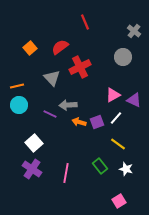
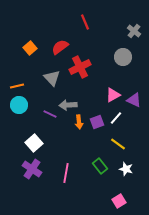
orange arrow: rotated 112 degrees counterclockwise
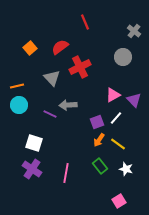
purple triangle: rotated 21 degrees clockwise
orange arrow: moved 20 px right, 18 px down; rotated 40 degrees clockwise
white square: rotated 30 degrees counterclockwise
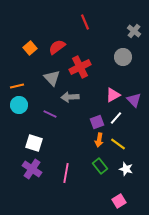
red semicircle: moved 3 px left
gray arrow: moved 2 px right, 8 px up
orange arrow: rotated 24 degrees counterclockwise
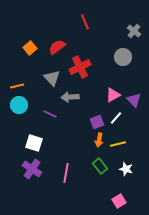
yellow line: rotated 49 degrees counterclockwise
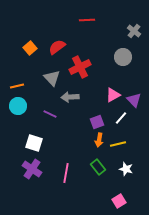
red line: moved 2 px right, 2 px up; rotated 70 degrees counterclockwise
cyan circle: moved 1 px left, 1 px down
white line: moved 5 px right
green rectangle: moved 2 px left, 1 px down
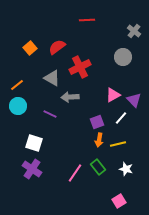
gray triangle: rotated 18 degrees counterclockwise
orange line: moved 1 px up; rotated 24 degrees counterclockwise
pink line: moved 9 px right; rotated 24 degrees clockwise
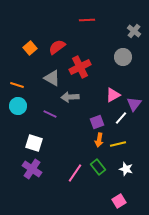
orange line: rotated 56 degrees clockwise
purple triangle: moved 4 px down; rotated 21 degrees clockwise
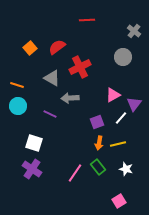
gray arrow: moved 1 px down
orange arrow: moved 3 px down
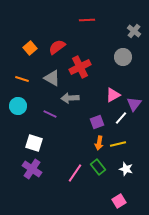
orange line: moved 5 px right, 6 px up
